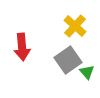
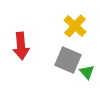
red arrow: moved 1 px left, 1 px up
gray square: rotated 32 degrees counterclockwise
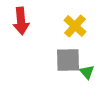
red arrow: moved 25 px up
gray square: rotated 24 degrees counterclockwise
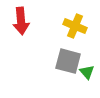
yellow cross: rotated 20 degrees counterclockwise
gray square: moved 1 px down; rotated 16 degrees clockwise
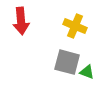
gray square: moved 1 px left, 1 px down
green triangle: rotated 28 degrees counterclockwise
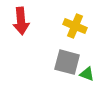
green triangle: moved 2 px down
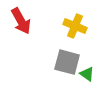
red arrow: rotated 24 degrees counterclockwise
green triangle: rotated 14 degrees clockwise
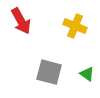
gray square: moved 18 px left, 10 px down
